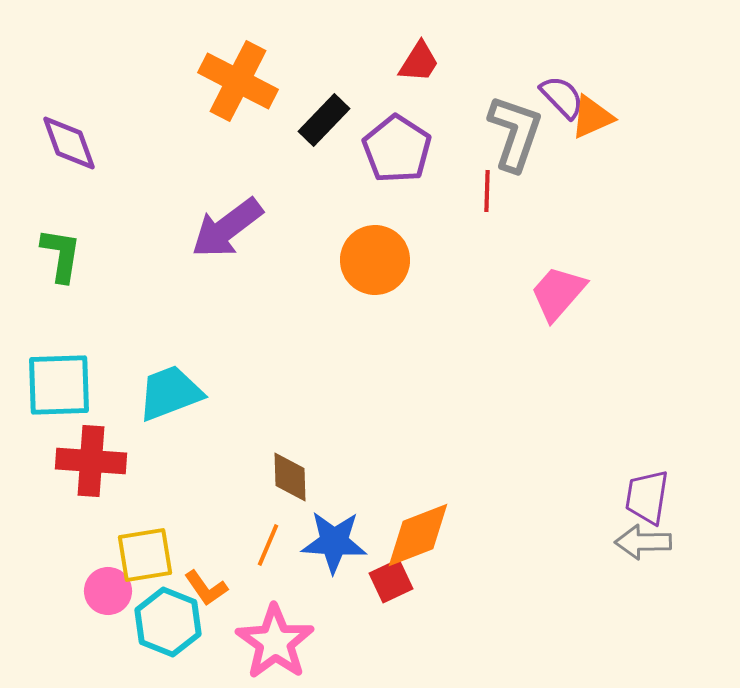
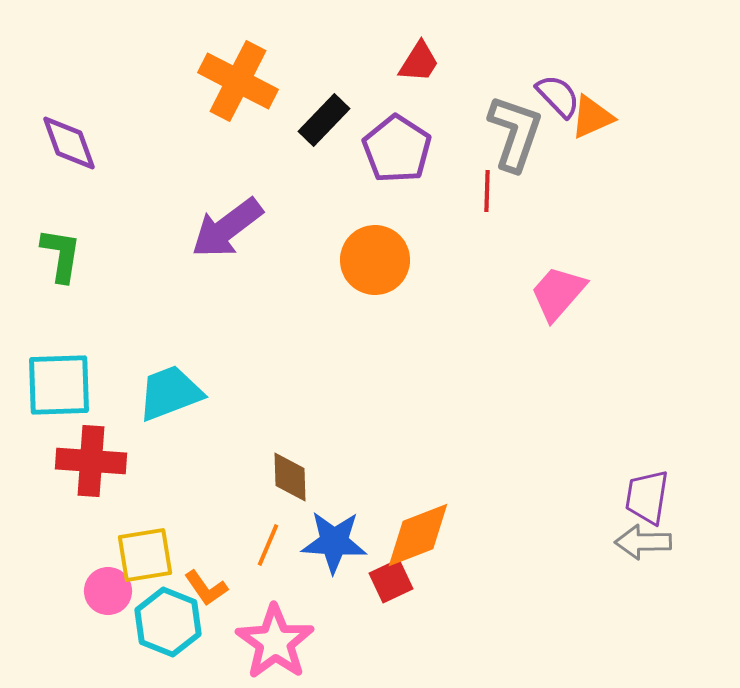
purple semicircle: moved 4 px left, 1 px up
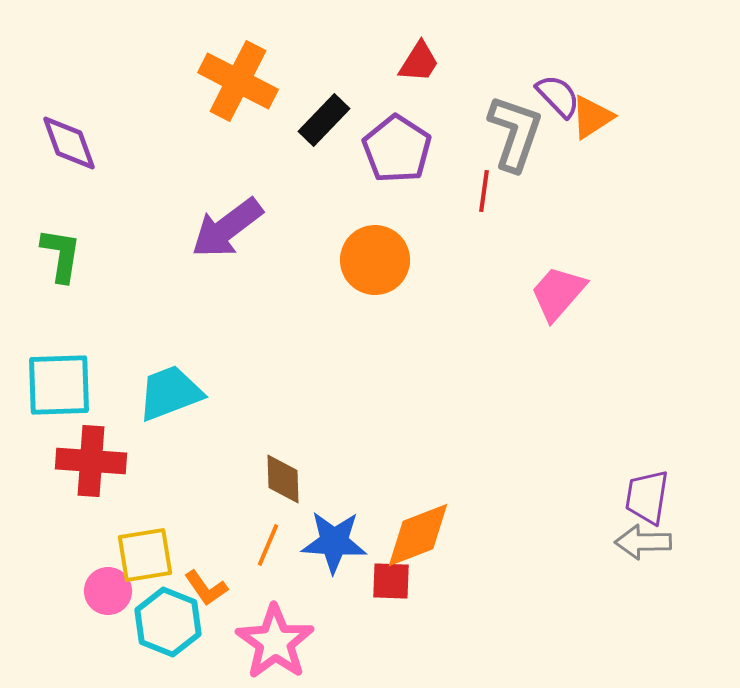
orange triangle: rotated 9 degrees counterclockwise
red line: moved 3 px left; rotated 6 degrees clockwise
brown diamond: moved 7 px left, 2 px down
red square: rotated 27 degrees clockwise
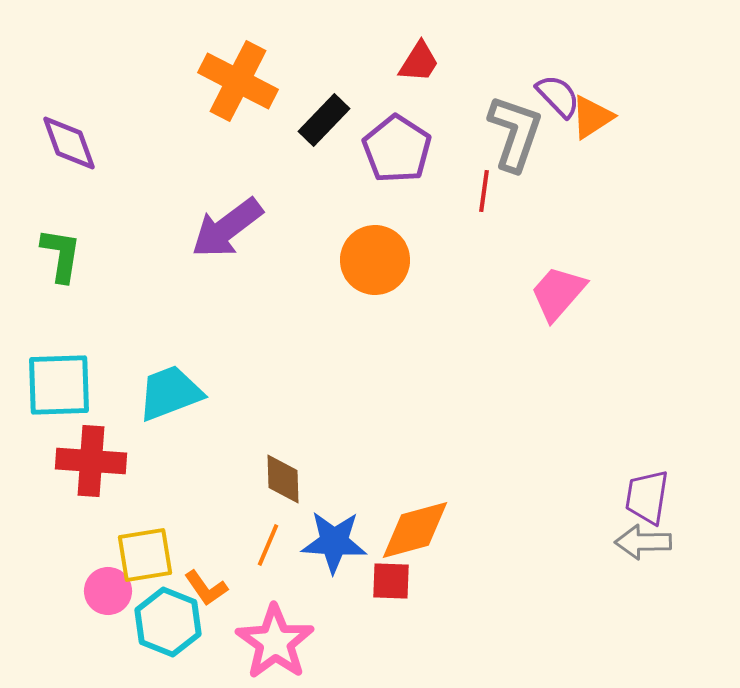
orange diamond: moved 3 px left, 5 px up; rotated 6 degrees clockwise
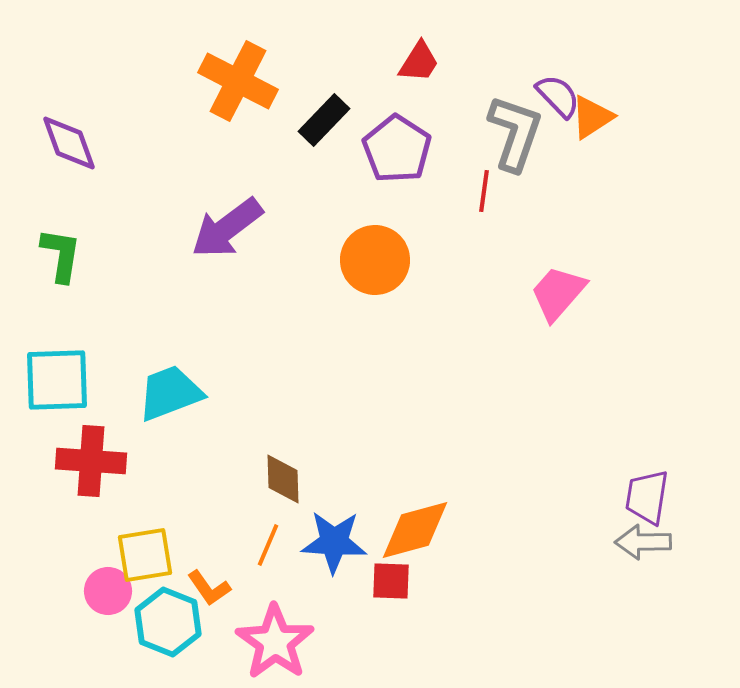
cyan square: moved 2 px left, 5 px up
orange L-shape: moved 3 px right
